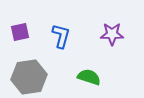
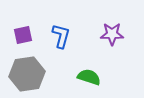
purple square: moved 3 px right, 3 px down
gray hexagon: moved 2 px left, 3 px up
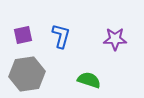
purple star: moved 3 px right, 5 px down
green semicircle: moved 3 px down
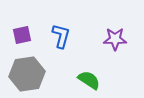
purple square: moved 1 px left
green semicircle: rotated 15 degrees clockwise
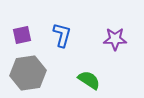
blue L-shape: moved 1 px right, 1 px up
gray hexagon: moved 1 px right, 1 px up
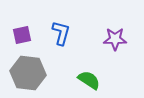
blue L-shape: moved 1 px left, 2 px up
gray hexagon: rotated 16 degrees clockwise
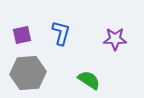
gray hexagon: rotated 12 degrees counterclockwise
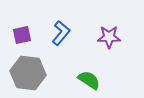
blue L-shape: rotated 25 degrees clockwise
purple star: moved 6 px left, 2 px up
gray hexagon: rotated 12 degrees clockwise
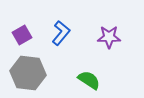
purple square: rotated 18 degrees counterclockwise
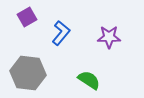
purple square: moved 5 px right, 18 px up
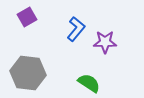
blue L-shape: moved 15 px right, 4 px up
purple star: moved 4 px left, 5 px down
green semicircle: moved 3 px down
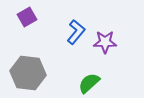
blue L-shape: moved 3 px down
green semicircle: rotated 75 degrees counterclockwise
